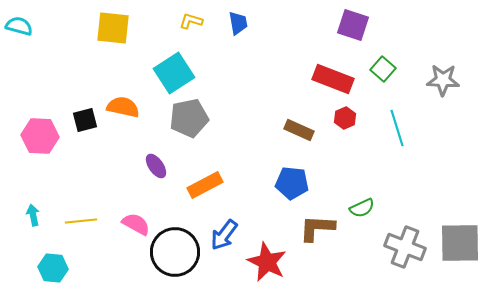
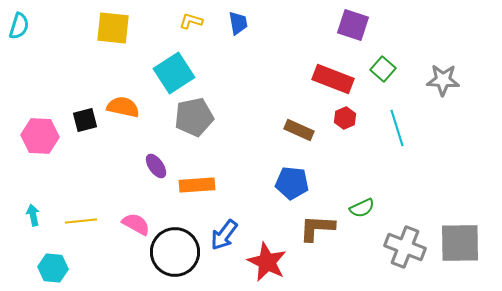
cyan semicircle: rotated 92 degrees clockwise
gray pentagon: moved 5 px right, 1 px up
orange rectangle: moved 8 px left; rotated 24 degrees clockwise
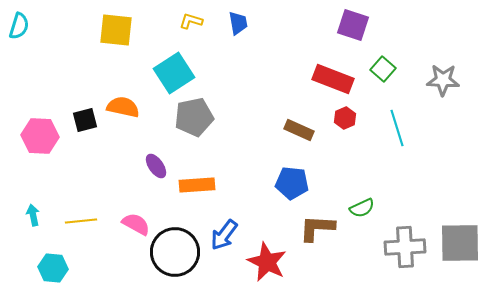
yellow square: moved 3 px right, 2 px down
gray cross: rotated 24 degrees counterclockwise
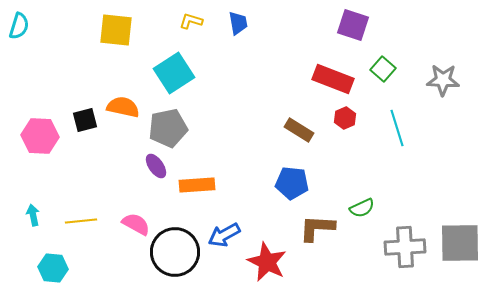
gray pentagon: moved 26 px left, 11 px down
brown rectangle: rotated 8 degrees clockwise
blue arrow: rotated 24 degrees clockwise
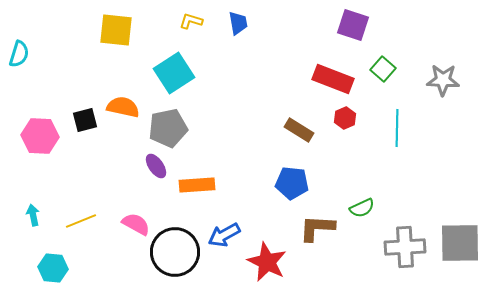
cyan semicircle: moved 28 px down
cyan line: rotated 18 degrees clockwise
yellow line: rotated 16 degrees counterclockwise
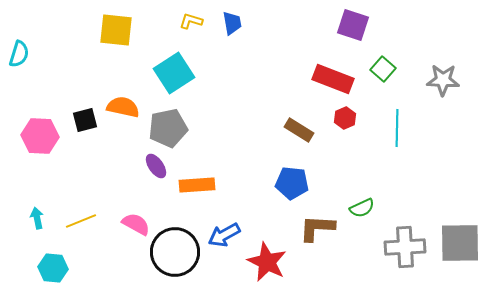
blue trapezoid: moved 6 px left
cyan arrow: moved 4 px right, 3 px down
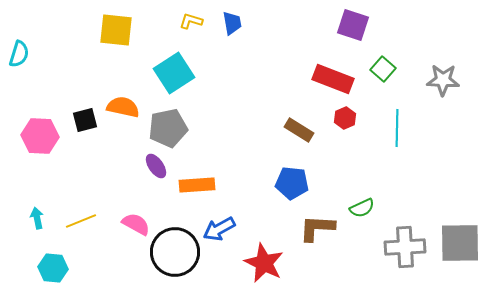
blue arrow: moved 5 px left, 6 px up
red star: moved 3 px left, 1 px down
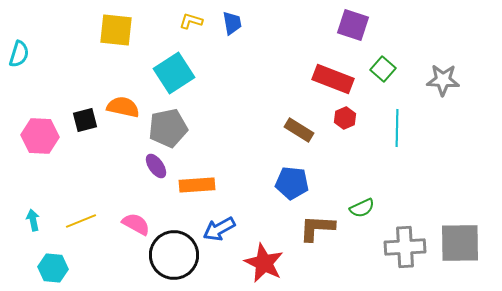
cyan arrow: moved 4 px left, 2 px down
black circle: moved 1 px left, 3 px down
